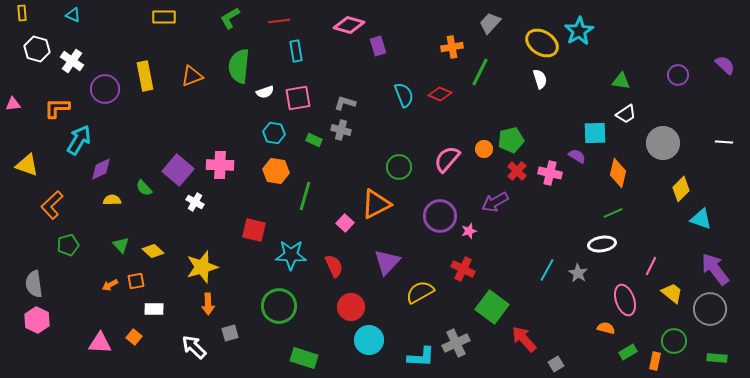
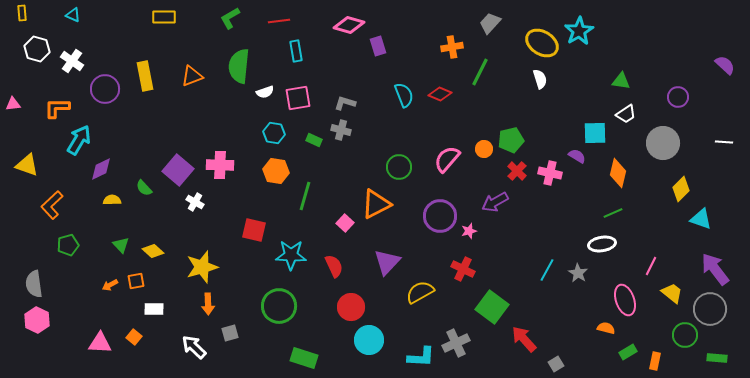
purple circle at (678, 75): moved 22 px down
green circle at (674, 341): moved 11 px right, 6 px up
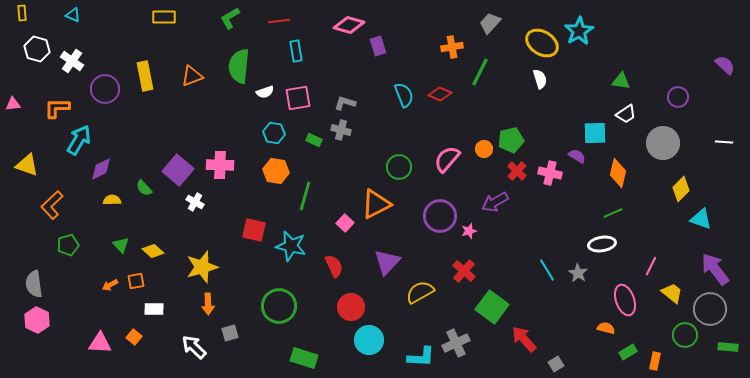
cyan star at (291, 255): moved 9 px up; rotated 12 degrees clockwise
red cross at (463, 269): moved 1 px right, 2 px down; rotated 15 degrees clockwise
cyan line at (547, 270): rotated 60 degrees counterclockwise
green rectangle at (717, 358): moved 11 px right, 11 px up
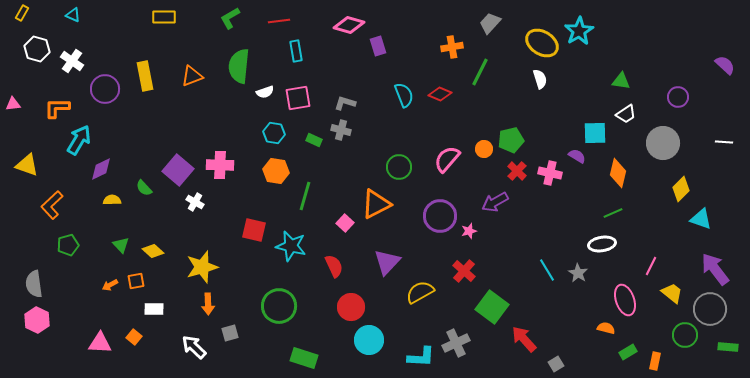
yellow rectangle at (22, 13): rotated 35 degrees clockwise
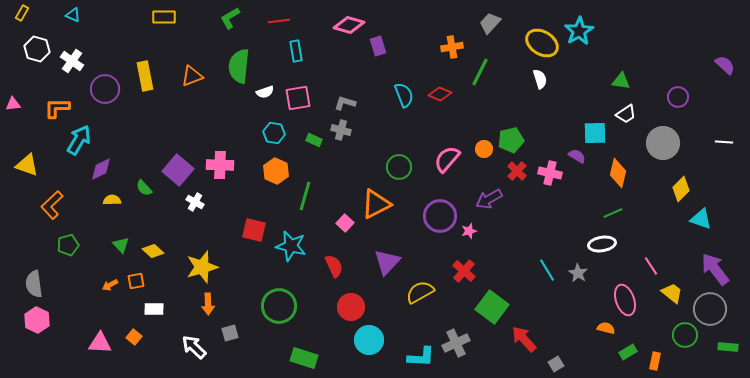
orange hexagon at (276, 171): rotated 15 degrees clockwise
purple arrow at (495, 202): moved 6 px left, 3 px up
pink line at (651, 266): rotated 60 degrees counterclockwise
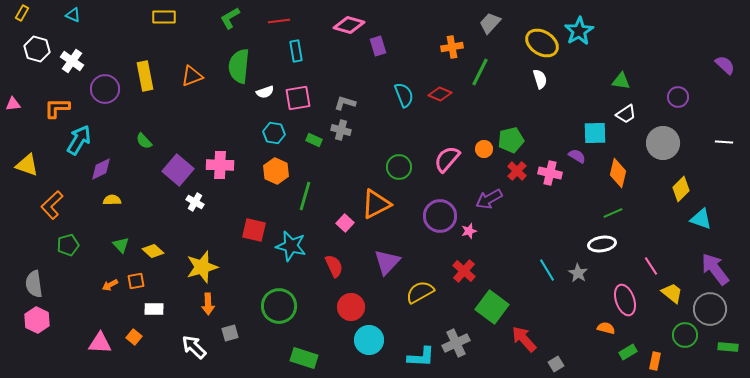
green semicircle at (144, 188): moved 47 px up
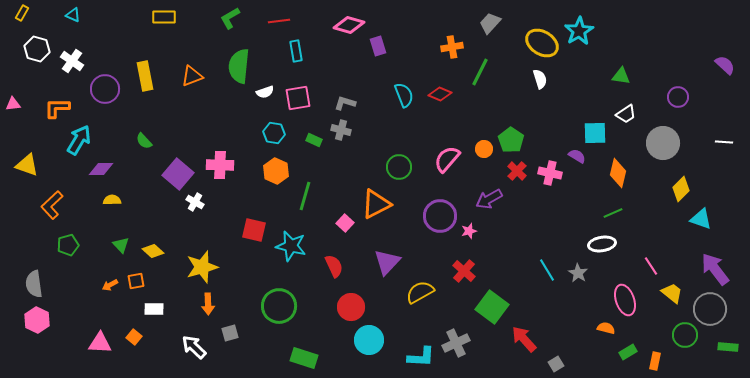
green triangle at (621, 81): moved 5 px up
green pentagon at (511, 140): rotated 25 degrees counterclockwise
purple diamond at (101, 169): rotated 25 degrees clockwise
purple square at (178, 170): moved 4 px down
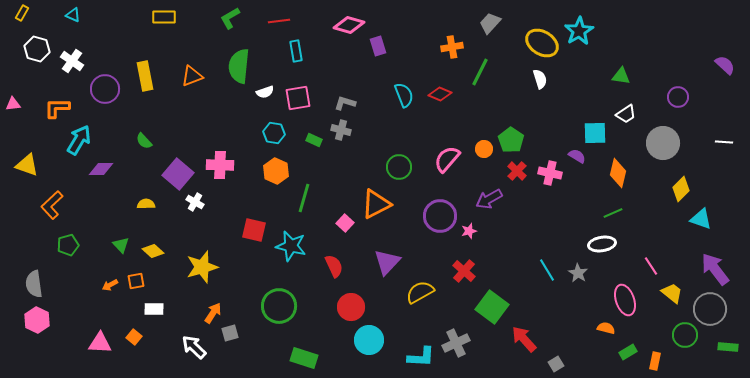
green line at (305, 196): moved 1 px left, 2 px down
yellow semicircle at (112, 200): moved 34 px right, 4 px down
orange arrow at (208, 304): moved 5 px right, 9 px down; rotated 145 degrees counterclockwise
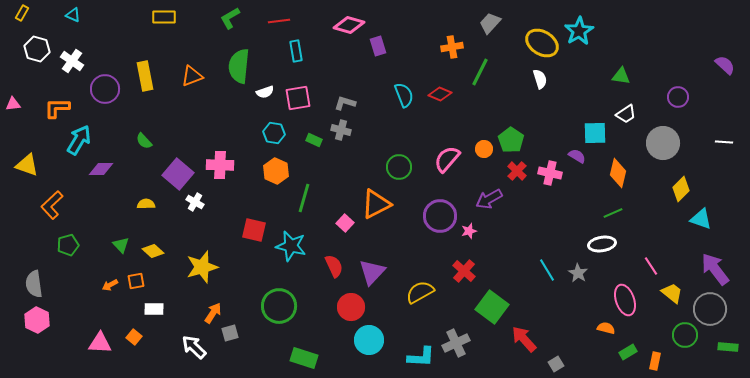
purple triangle at (387, 262): moved 15 px left, 10 px down
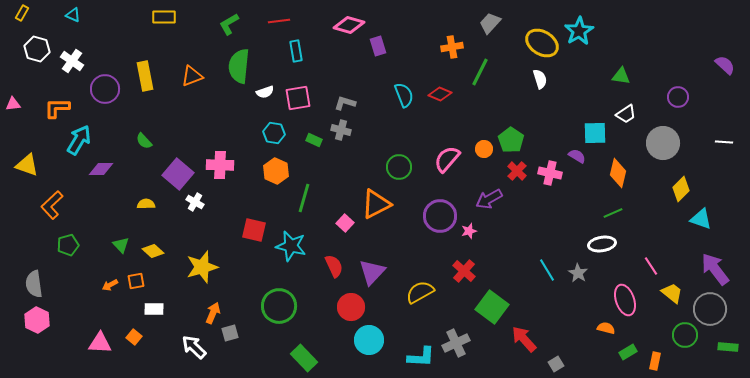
green L-shape at (230, 18): moved 1 px left, 6 px down
orange arrow at (213, 313): rotated 10 degrees counterclockwise
green rectangle at (304, 358): rotated 28 degrees clockwise
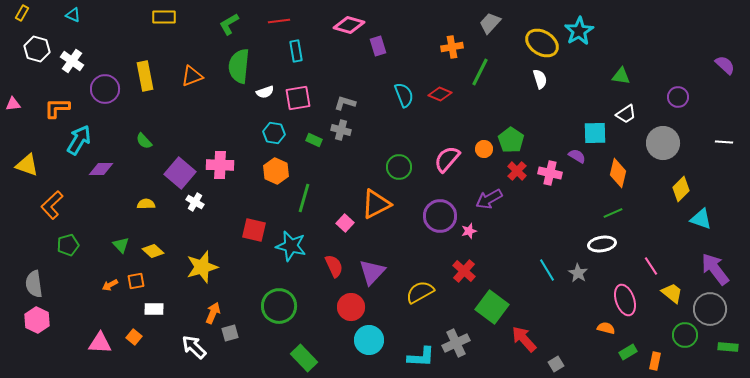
purple square at (178, 174): moved 2 px right, 1 px up
